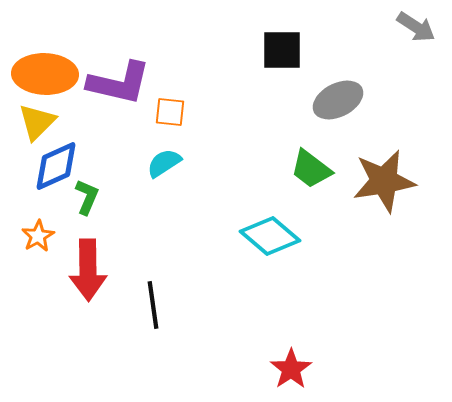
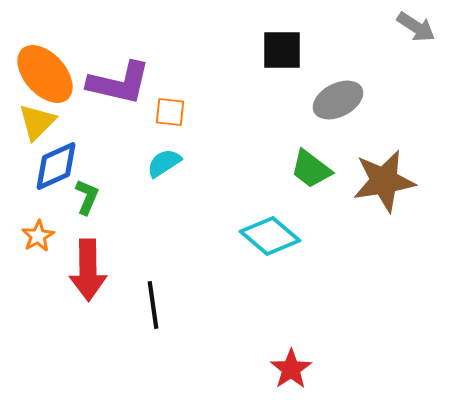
orange ellipse: rotated 46 degrees clockwise
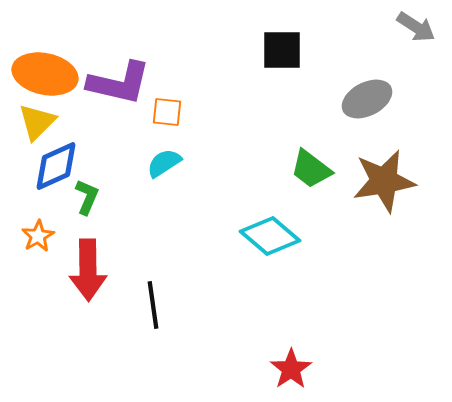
orange ellipse: rotated 36 degrees counterclockwise
gray ellipse: moved 29 px right, 1 px up
orange square: moved 3 px left
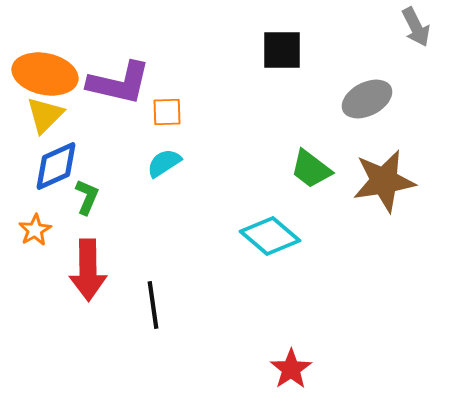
gray arrow: rotated 30 degrees clockwise
orange square: rotated 8 degrees counterclockwise
yellow triangle: moved 8 px right, 7 px up
orange star: moved 3 px left, 6 px up
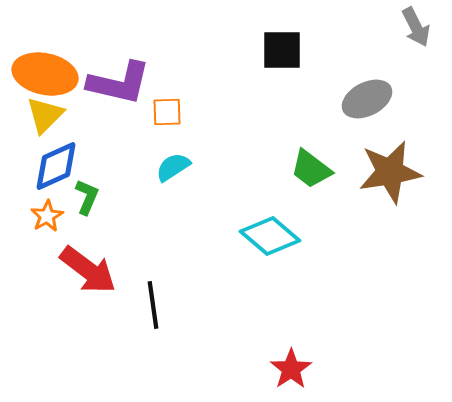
cyan semicircle: moved 9 px right, 4 px down
brown star: moved 6 px right, 9 px up
orange star: moved 12 px right, 14 px up
red arrow: rotated 52 degrees counterclockwise
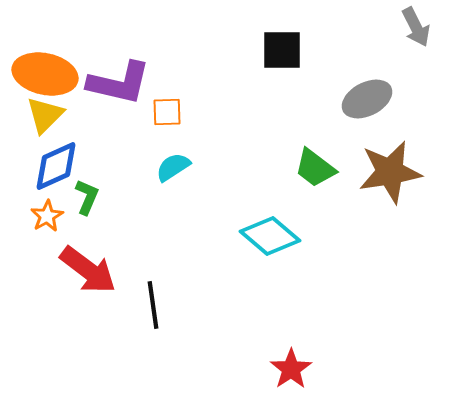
green trapezoid: moved 4 px right, 1 px up
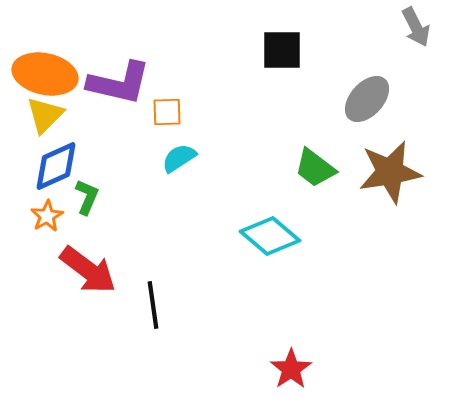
gray ellipse: rotated 21 degrees counterclockwise
cyan semicircle: moved 6 px right, 9 px up
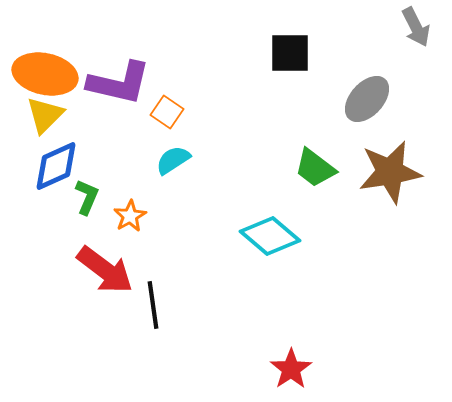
black square: moved 8 px right, 3 px down
orange square: rotated 36 degrees clockwise
cyan semicircle: moved 6 px left, 2 px down
orange star: moved 83 px right
red arrow: moved 17 px right
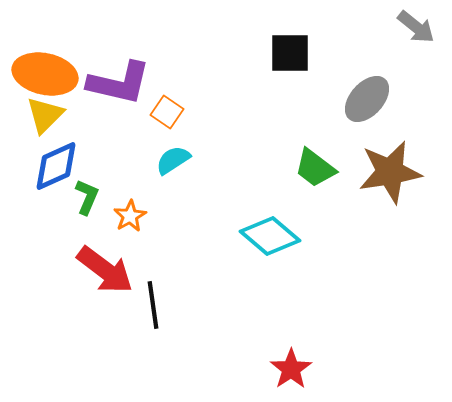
gray arrow: rotated 24 degrees counterclockwise
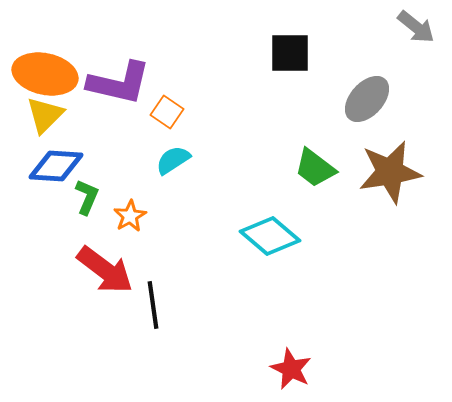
blue diamond: rotated 28 degrees clockwise
red star: rotated 12 degrees counterclockwise
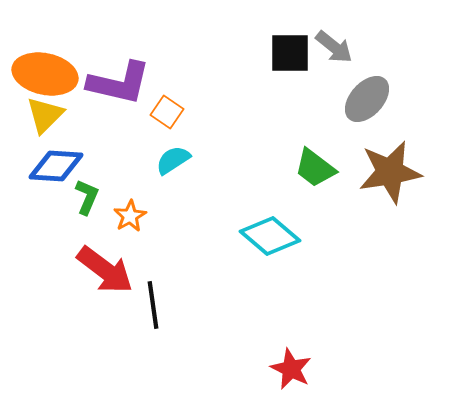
gray arrow: moved 82 px left, 20 px down
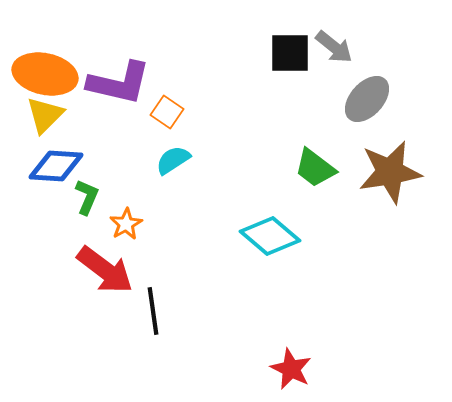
orange star: moved 4 px left, 8 px down
black line: moved 6 px down
